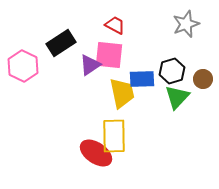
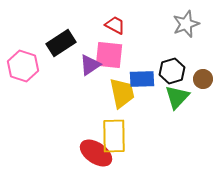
pink hexagon: rotated 8 degrees counterclockwise
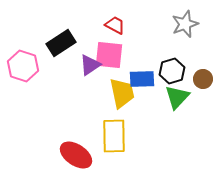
gray star: moved 1 px left
red ellipse: moved 20 px left, 2 px down
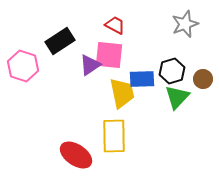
black rectangle: moved 1 px left, 2 px up
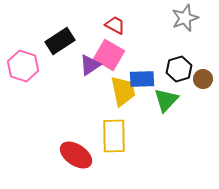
gray star: moved 6 px up
pink square: rotated 24 degrees clockwise
black hexagon: moved 7 px right, 2 px up
yellow trapezoid: moved 1 px right, 2 px up
green triangle: moved 11 px left, 3 px down
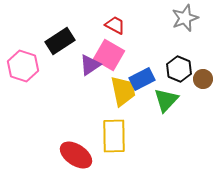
black hexagon: rotated 20 degrees counterclockwise
blue rectangle: rotated 25 degrees counterclockwise
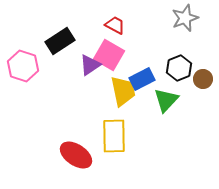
black hexagon: moved 1 px up; rotated 15 degrees clockwise
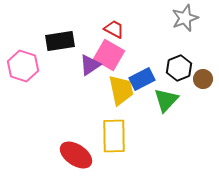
red trapezoid: moved 1 px left, 4 px down
black rectangle: rotated 24 degrees clockwise
yellow trapezoid: moved 2 px left, 1 px up
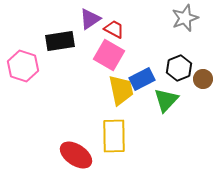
purple triangle: moved 46 px up
